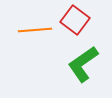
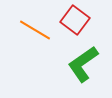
orange line: rotated 36 degrees clockwise
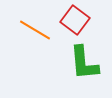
green L-shape: moved 1 px right, 1 px up; rotated 60 degrees counterclockwise
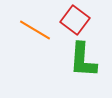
green L-shape: moved 1 px left, 3 px up; rotated 9 degrees clockwise
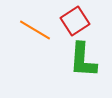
red square: moved 1 px down; rotated 20 degrees clockwise
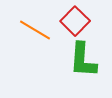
red square: rotated 12 degrees counterclockwise
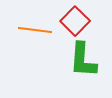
orange line: rotated 24 degrees counterclockwise
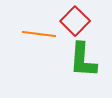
orange line: moved 4 px right, 4 px down
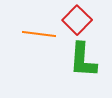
red square: moved 2 px right, 1 px up
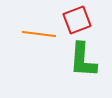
red square: rotated 24 degrees clockwise
